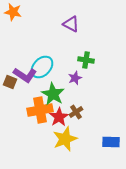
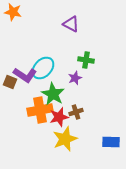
cyan ellipse: moved 1 px right, 1 px down
brown cross: rotated 16 degrees clockwise
red star: rotated 18 degrees clockwise
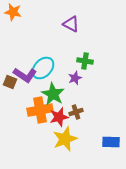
green cross: moved 1 px left, 1 px down
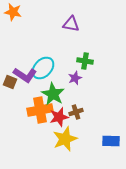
purple triangle: rotated 18 degrees counterclockwise
blue rectangle: moved 1 px up
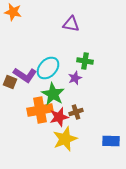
cyan ellipse: moved 5 px right
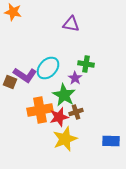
green cross: moved 1 px right, 3 px down
purple star: rotated 16 degrees counterclockwise
green star: moved 11 px right, 1 px down
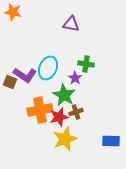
cyan ellipse: rotated 20 degrees counterclockwise
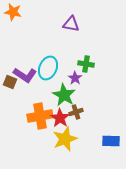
orange cross: moved 6 px down
red star: moved 1 px right, 1 px down; rotated 24 degrees counterclockwise
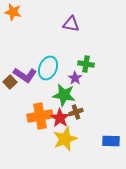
brown square: rotated 24 degrees clockwise
green star: rotated 20 degrees counterclockwise
